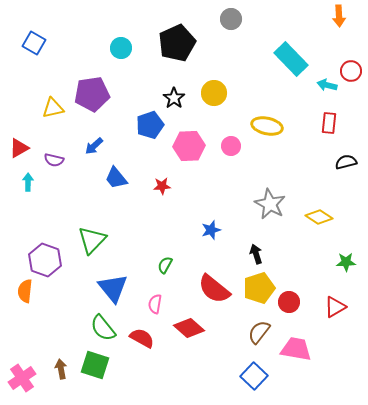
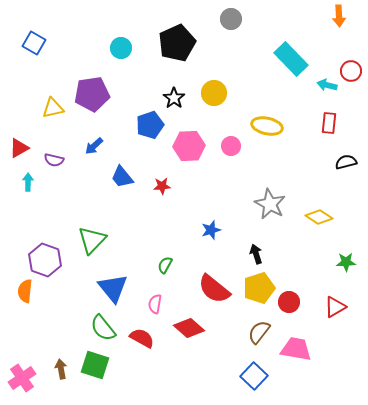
blue trapezoid at (116, 178): moved 6 px right, 1 px up
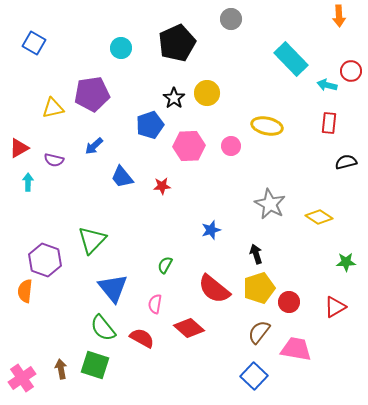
yellow circle at (214, 93): moved 7 px left
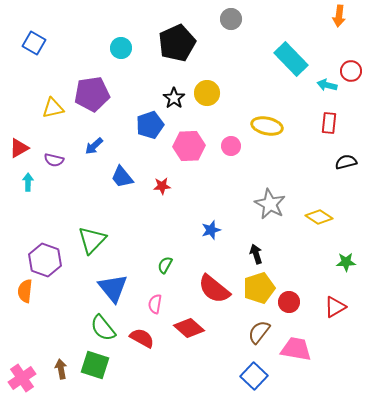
orange arrow at (339, 16): rotated 10 degrees clockwise
